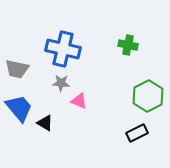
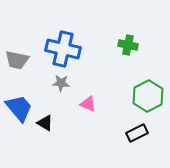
gray trapezoid: moved 9 px up
pink triangle: moved 9 px right, 3 px down
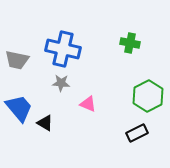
green cross: moved 2 px right, 2 px up
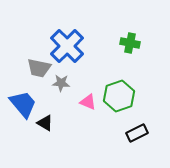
blue cross: moved 4 px right, 3 px up; rotated 32 degrees clockwise
gray trapezoid: moved 22 px right, 8 px down
green hexagon: moved 29 px left; rotated 8 degrees clockwise
pink triangle: moved 2 px up
blue trapezoid: moved 4 px right, 4 px up
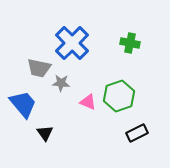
blue cross: moved 5 px right, 3 px up
black triangle: moved 10 px down; rotated 24 degrees clockwise
